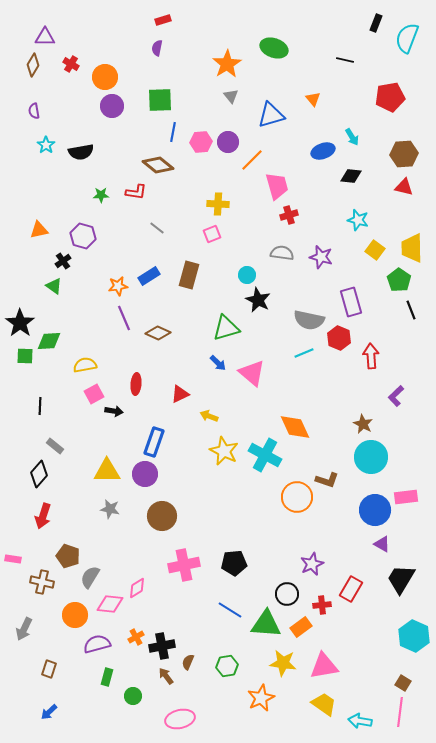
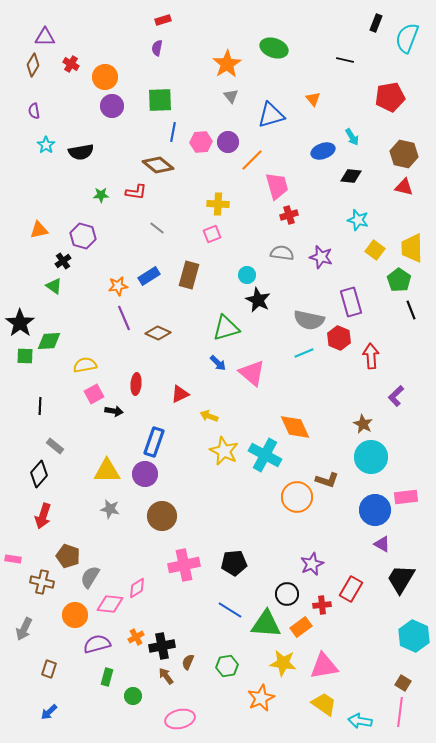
brown hexagon at (404, 154): rotated 16 degrees clockwise
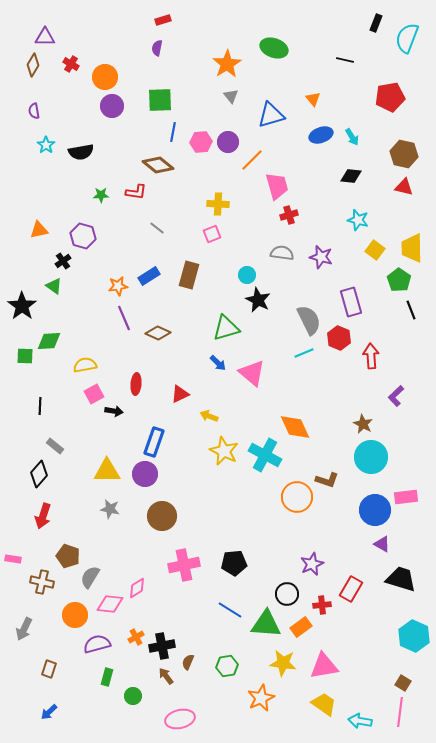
blue ellipse at (323, 151): moved 2 px left, 16 px up
gray semicircle at (309, 320): rotated 128 degrees counterclockwise
black star at (20, 323): moved 2 px right, 17 px up
black trapezoid at (401, 579): rotated 76 degrees clockwise
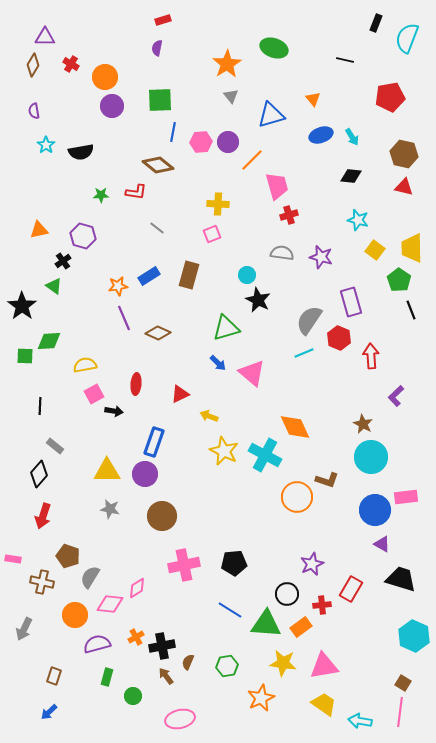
gray semicircle at (309, 320): rotated 120 degrees counterclockwise
brown rectangle at (49, 669): moved 5 px right, 7 px down
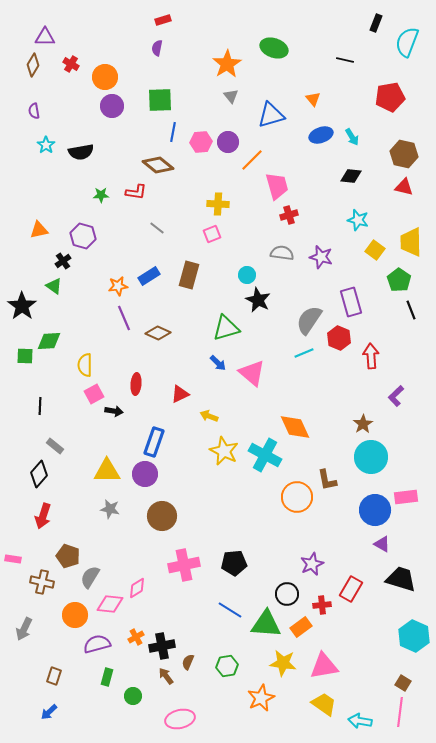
cyan semicircle at (407, 38): moved 4 px down
yellow trapezoid at (412, 248): moved 1 px left, 6 px up
yellow semicircle at (85, 365): rotated 80 degrees counterclockwise
brown star at (363, 424): rotated 12 degrees clockwise
brown L-shape at (327, 480): rotated 60 degrees clockwise
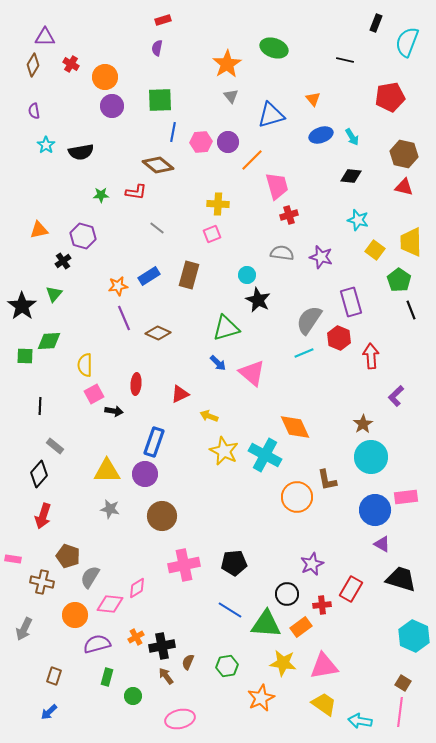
green triangle at (54, 286): moved 8 px down; rotated 36 degrees clockwise
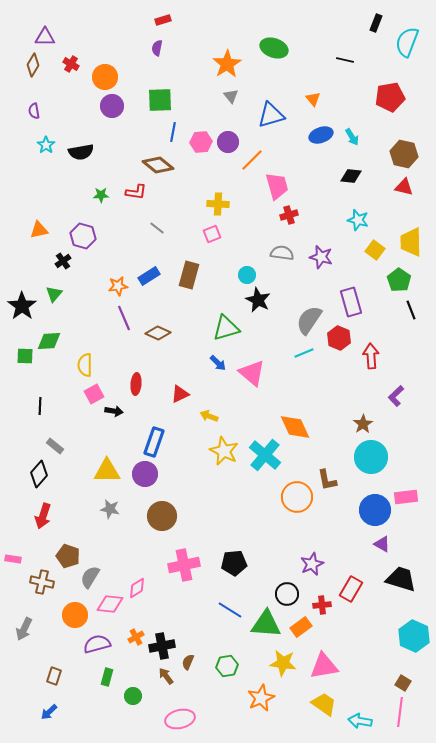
cyan cross at (265, 455): rotated 12 degrees clockwise
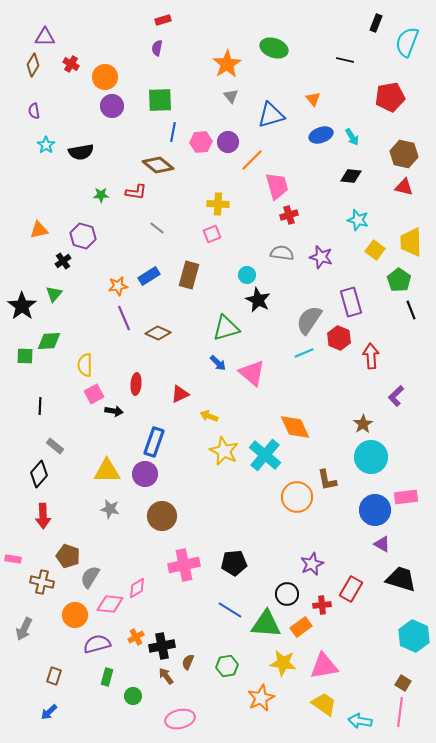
red arrow at (43, 516): rotated 20 degrees counterclockwise
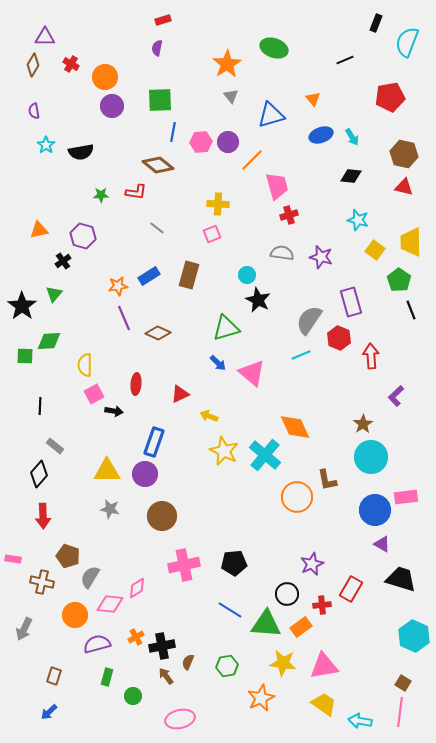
black line at (345, 60): rotated 36 degrees counterclockwise
cyan line at (304, 353): moved 3 px left, 2 px down
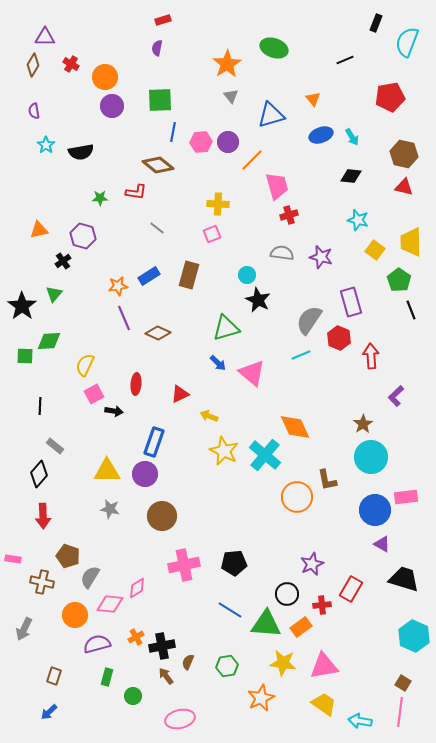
green star at (101, 195): moved 1 px left, 3 px down
yellow semicircle at (85, 365): rotated 25 degrees clockwise
black trapezoid at (401, 579): moved 3 px right
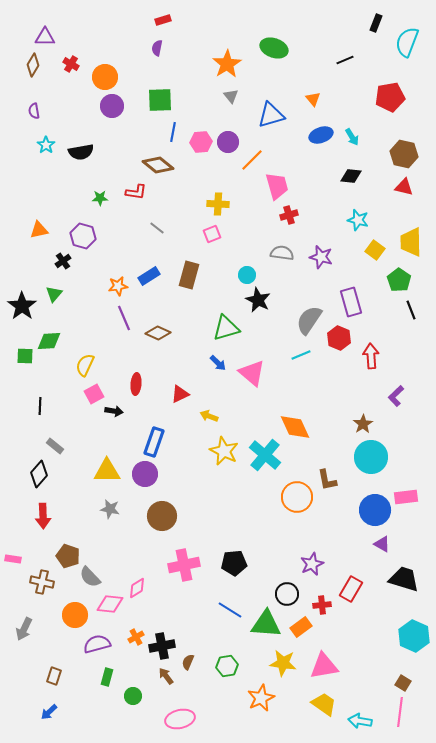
gray semicircle at (90, 577): rotated 75 degrees counterclockwise
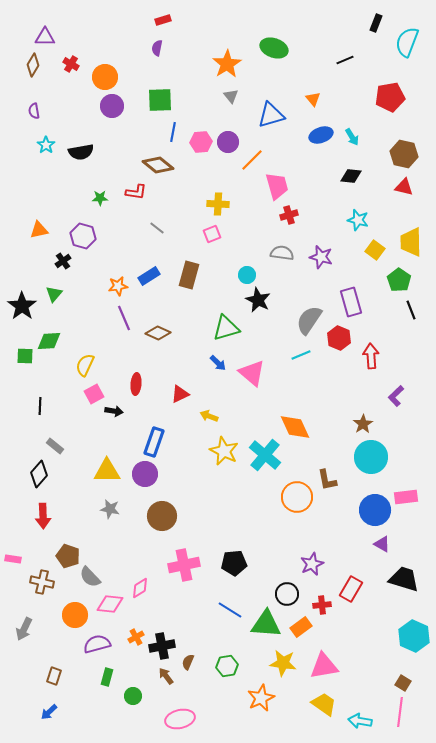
pink diamond at (137, 588): moved 3 px right
